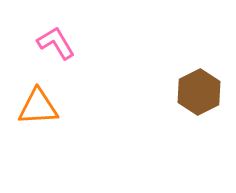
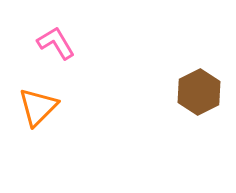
orange triangle: rotated 42 degrees counterclockwise
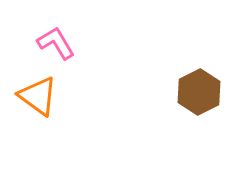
orange triangle: moved 11 px up; rotated 39 degrees counterclockwise
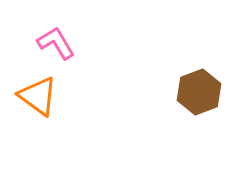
brown hexagon: rotated 6 degrees clockwise
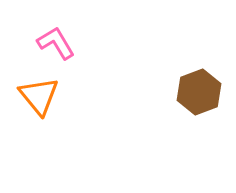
orange triangle: moved 1 px right; rotated 15 degrees clockwise
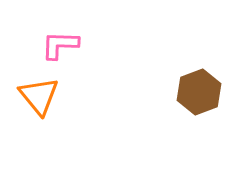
pink L-shape: moved 4 px right, 2 px down; rotated 57 degrees counterclockwise
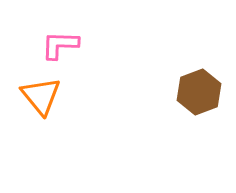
orange triangle: moved 2 px right
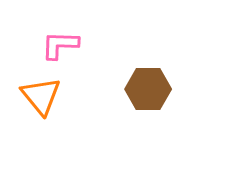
brown hexagon: moved 51 px left, 3 px up; rotated 21 degrees clockwise
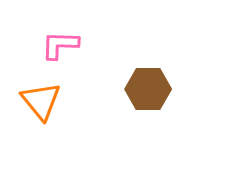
orange triangle: moved 5 px down
